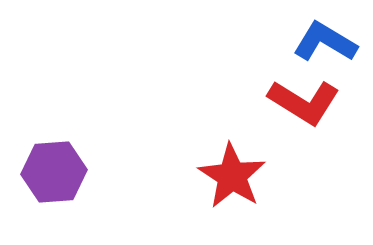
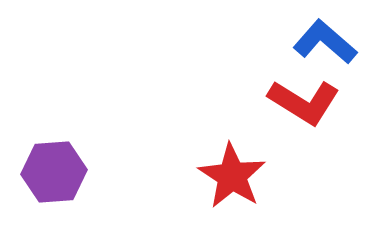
blue L-shape: rotated 10 degrees clockwise
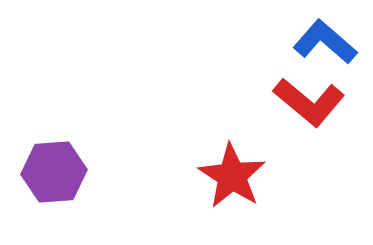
red L-shape: moved 5 px right; rotated 8 degrees clockwise
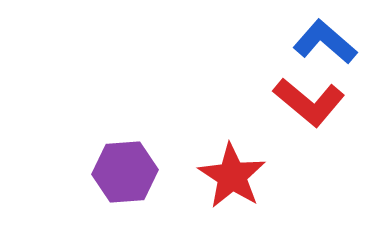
purple hexagon: moved 71 px right
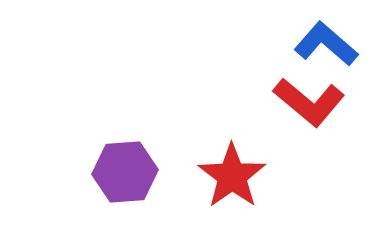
blue L-shape: moved 1 px right, 2 px down
red star: rotated 4 degrees clockwise
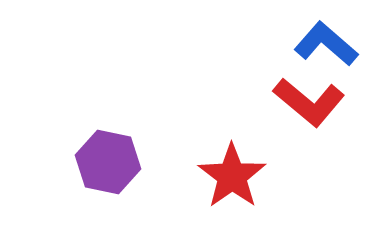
purple hexagon: moved 17 px left, 10 px up; rotated 16 degrees clockwise
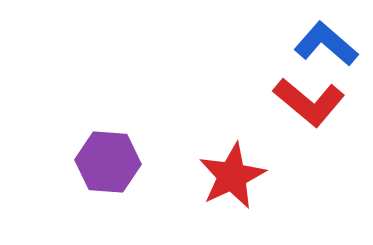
purple hexagon: rotated 8 degrees counterclockwise
red star: rotated 10 degrees clockwise
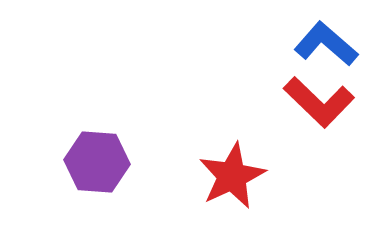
red L-shape: moved 10 px right; rotated 4 degrees clockwise
purple hexagon: moved 11 px left
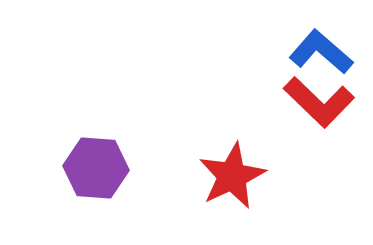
blue L-shape: moved 5 px left, 8 px down
purple hexagon: moved 1 px left, 6 px down
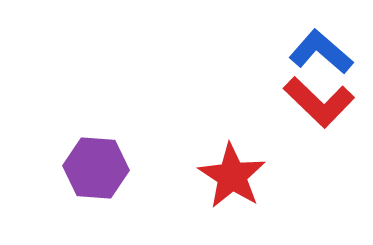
red star: rotated 14 degrees counterclockwise
